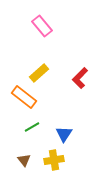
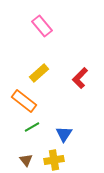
orange rectangle: moved 4 px down
brown triangle: moved 2 px right
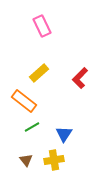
pink rectangle: rotated 15 degrees clockwise
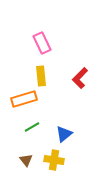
pink rectangle: moved 17 px down
yellow rectangle: moved 2 px right, 3 px down; rotated 54 degrees counterclockwise
orange rectangle: moved 2 px up; rotated 55 degrees counterclockwise
blue triangle: rotated 18 degrees clockwise
yellow cross: rotated 18 degrees clockwise
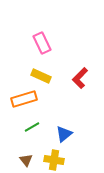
yellow rectangle: rotated 60 degrees counterclockwise
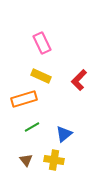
red L-shape: moved 1 px left, 2 px down
